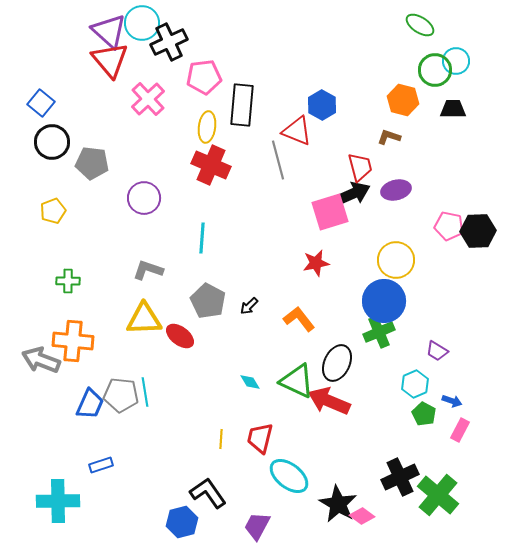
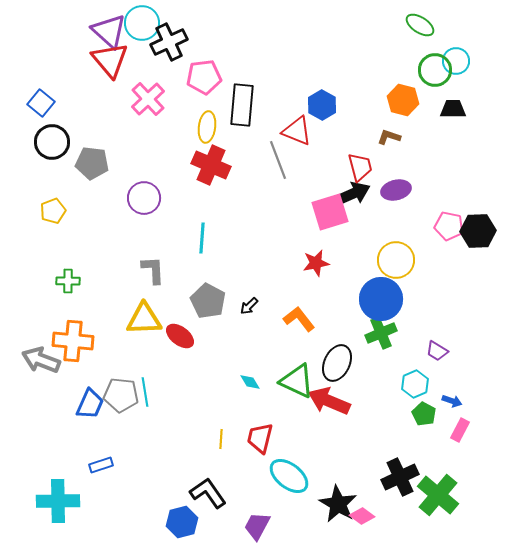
gray line at (278, 160): rotated 6 degrees counterclockwise
gray L-shape at (148, 270): moved 5 px right; rotated 68 degrees clockwise
blue circle at (384, 301): moved 3 px left, 2 px up
green cross at (379, 332): moved 2 px right, 1 px down
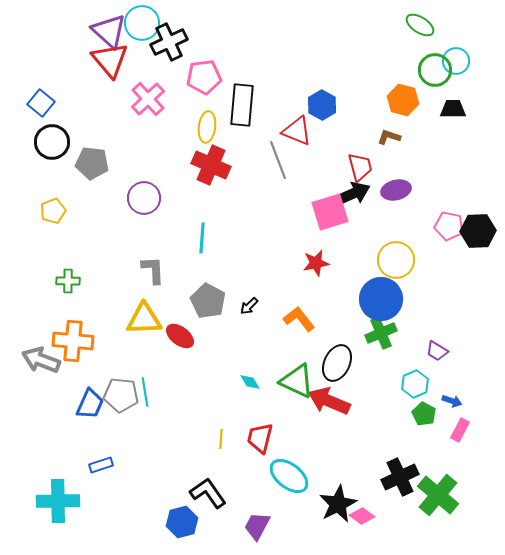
black star at (338, 504): rotated 15 degrees clockwise
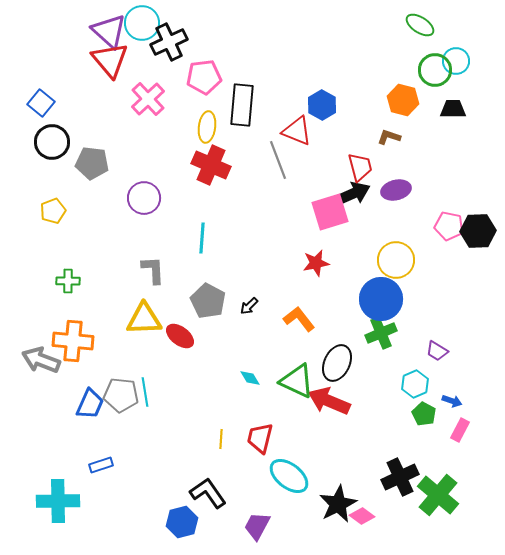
cyan diamond at (250, 382): moved 4 px up
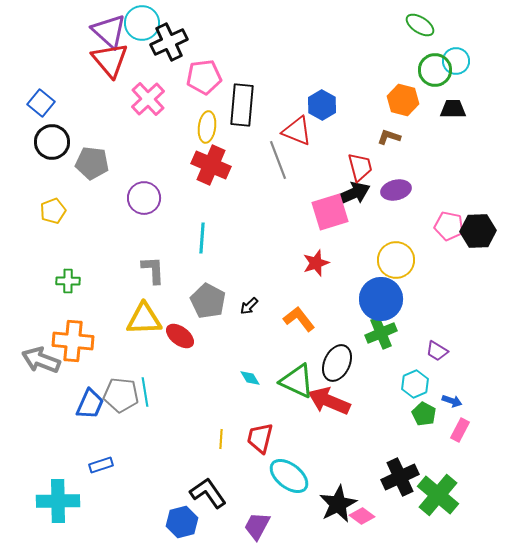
red star at (316, 263): rotated 8 degrees counterclockwise
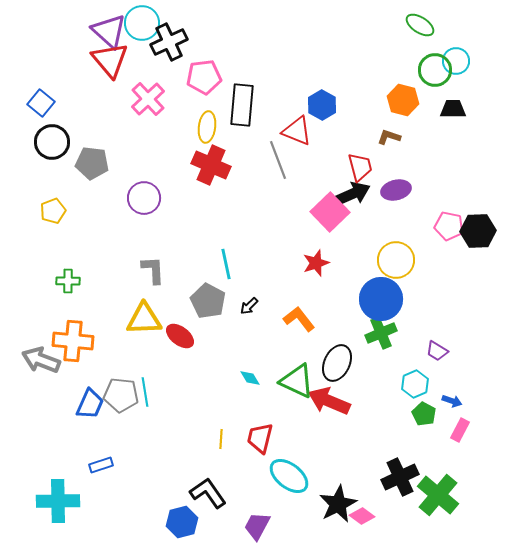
pink square at (330, 212): rotated 27 degrees counterclockwise
cyan line at (202, 238): moved 24 px right, 26 px down; rotated 16 degrees counterclockwise
